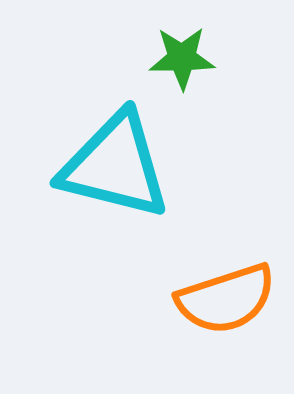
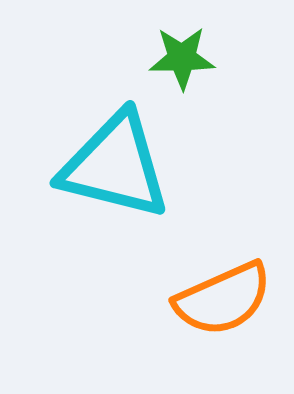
orange semicircle: moved 3 px left; rotated 6 degrees counterclockwise
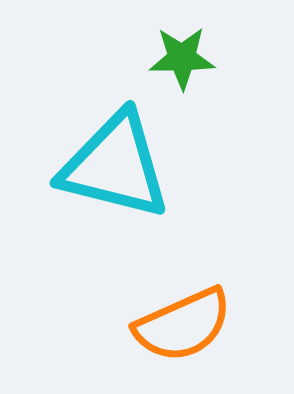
orange semicircle: moved 40 px left, 26 px down
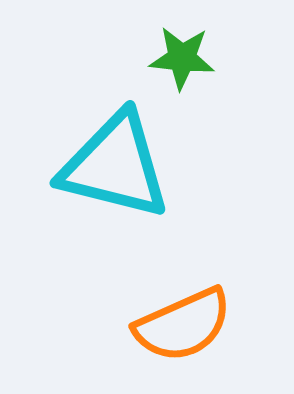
green star: rotated 6 degrees clockwise
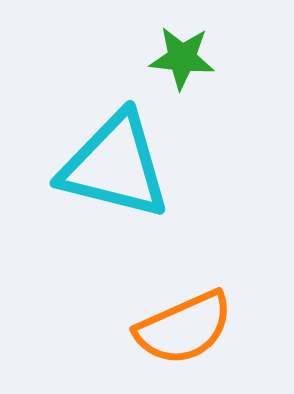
orange semicircle: moved 1 px right, 3 px down
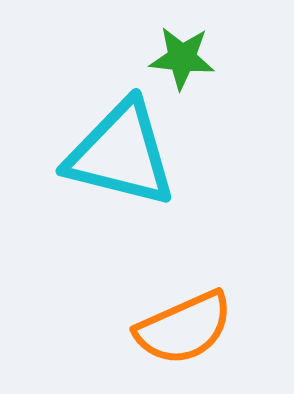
cyan triangle: moved 6 px right, 12 px up
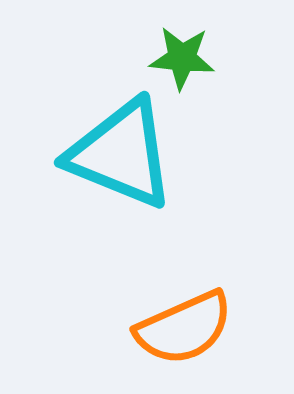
cyan triangle: rotated 8 degrees clockwise
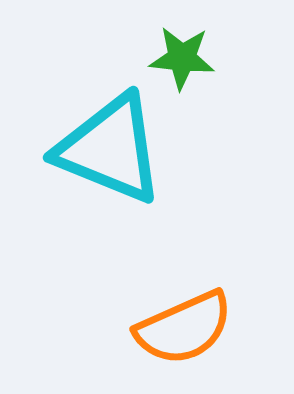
cyan triangle: moved 11 px left, 5 px up
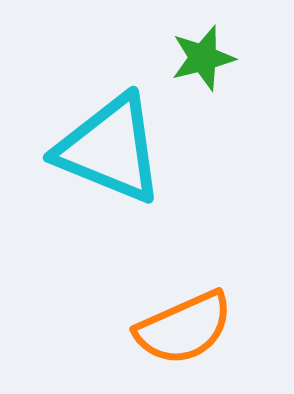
green star: moved 21 px right; rotated 20 degrees counterclockwise
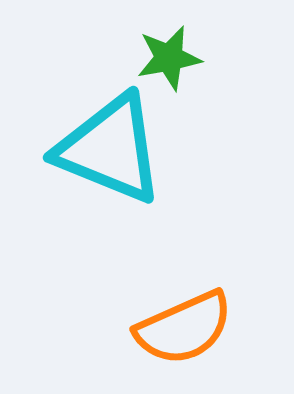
green star: moved 34 px left; rotated 4 degrees clockwise
